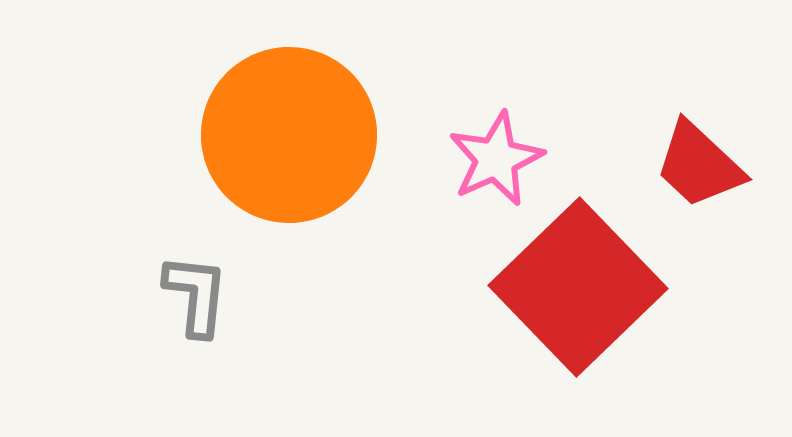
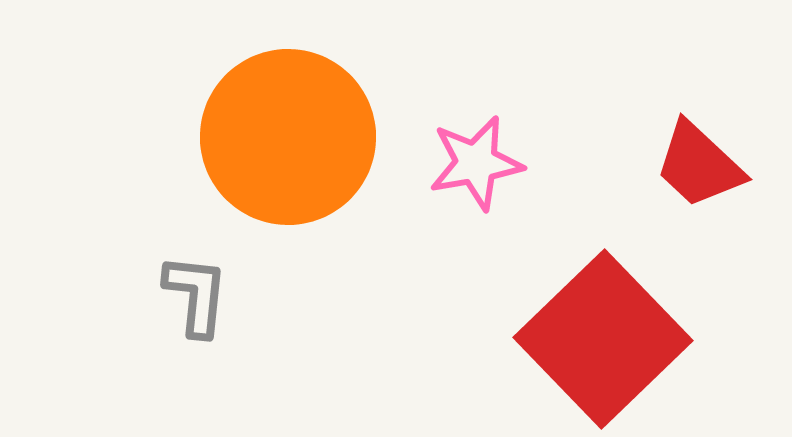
orange circle: moved 1 px left, 2 px down
pink star: moved 20 px left, 4 px down; rotated 14 degrees clockwise
red square: moved 25 px right, 52 px down
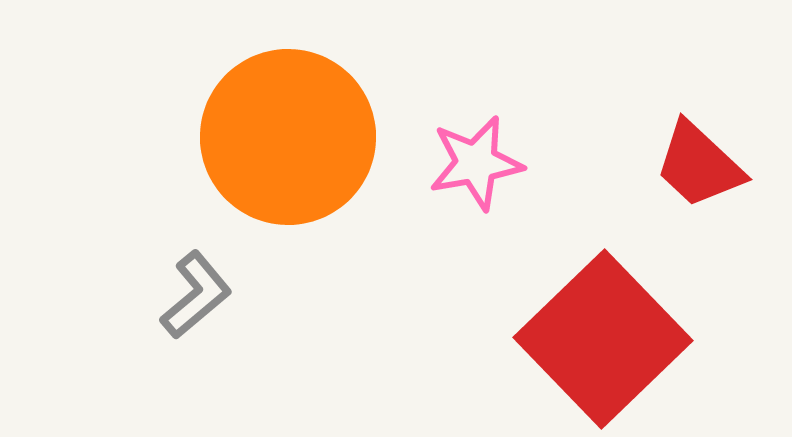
gray L-shape: rotated 44 degrees clockwise
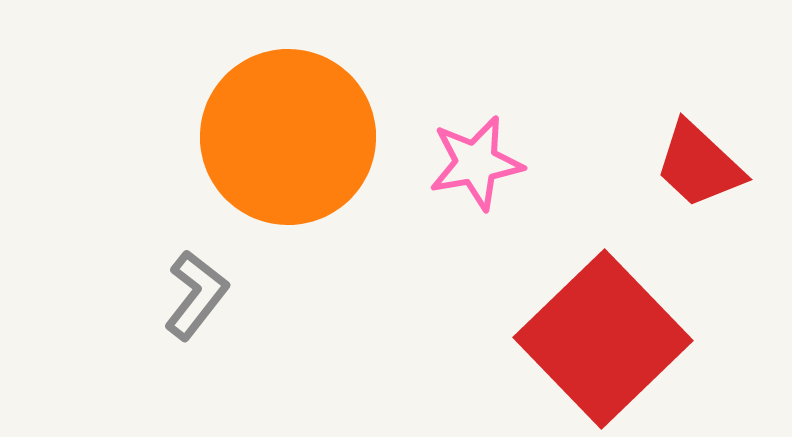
gray L-shape: rotated 12 degrees counterclockwise
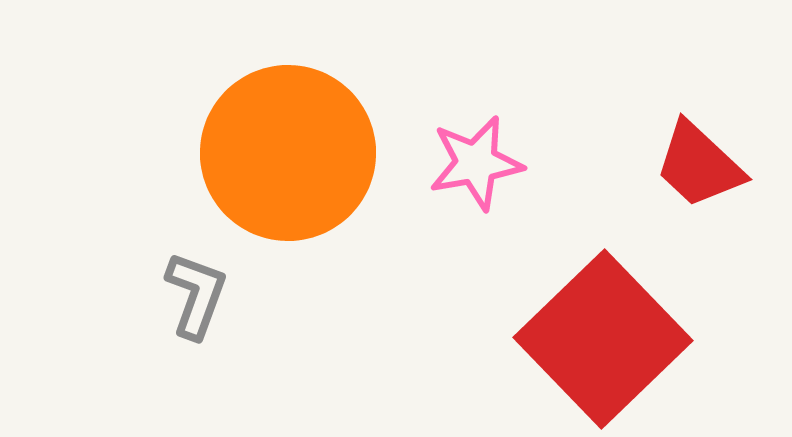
orange circle: moved 16 px down
gray L-shape: rotated 18 degrees counterclockwise
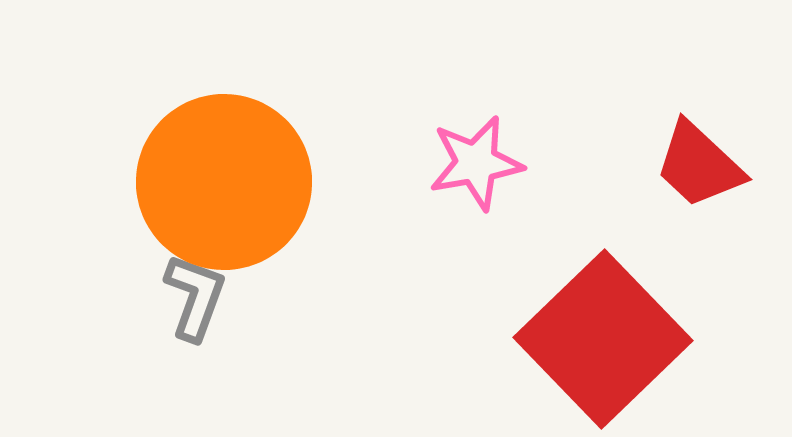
orange circle: moved 64 px left, 29 px down
gray L-shape: moved 1 px left, 2 px down
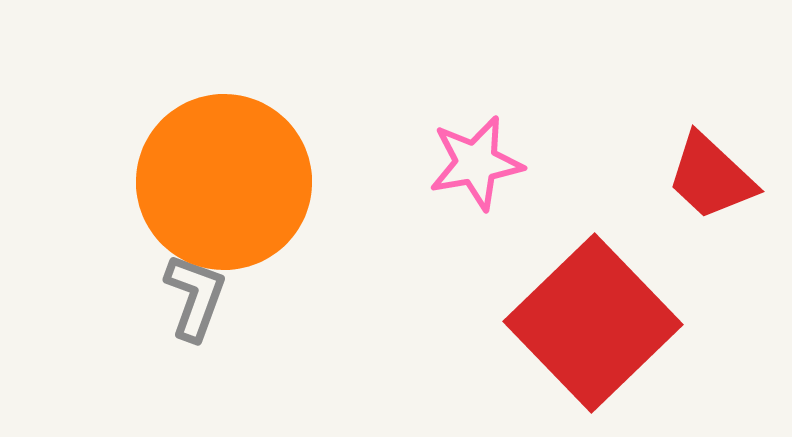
red trapezoid: moved 12 px right, 12 px down
red square: moved 10 px left, 16 px up
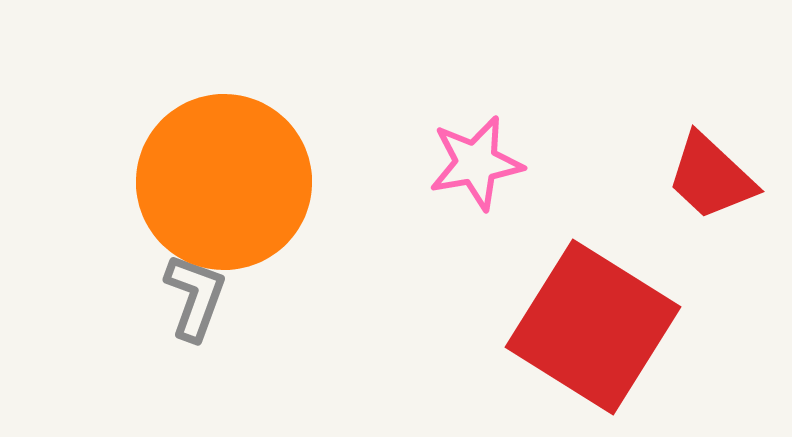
red square: moved 4 px down; rotated 14 degrees counterclockwise
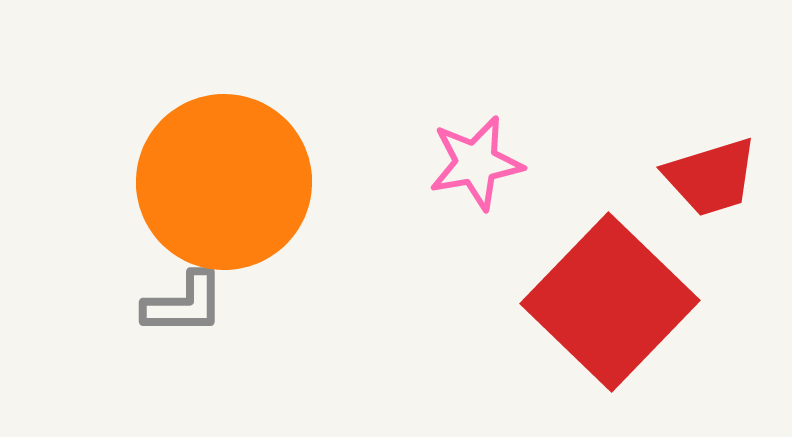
red trapezoid: rotated 60 degrees counterclockwise
gray L-shape: moved 11 px left, 7 px down; rotated 70 degrees clockwise
red square: moved 17 px right, 25 px up; rotated 12 degrees clockwise
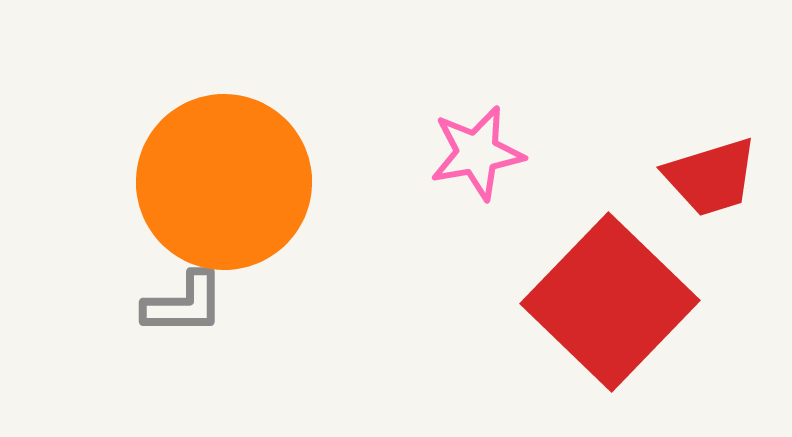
pink star: moved 1 px right, 10 px up
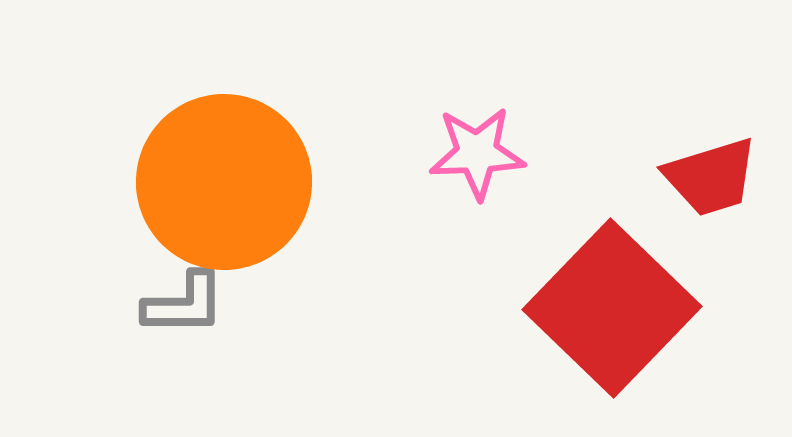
pink star: rotated 8 degrees clockwise
red square: moved 2 px right, 6 px down
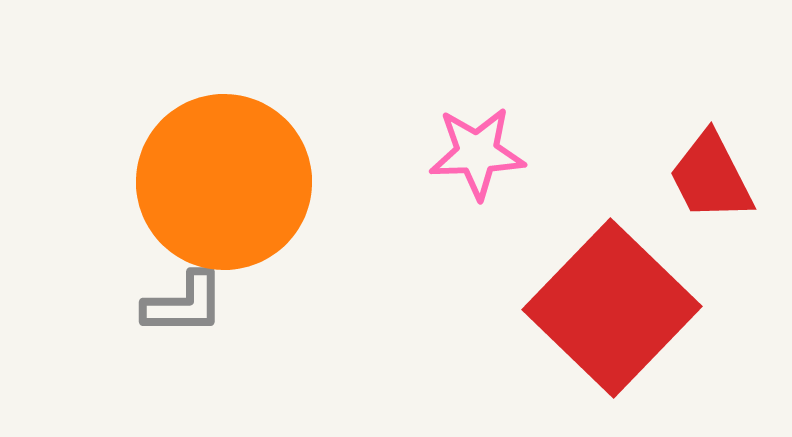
red trapezoid: rotated 80 degrees clockwise
